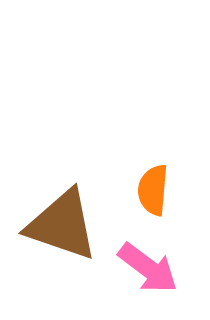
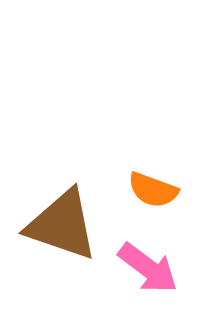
orange semicircle: rotated 75 degrees counterclockwise
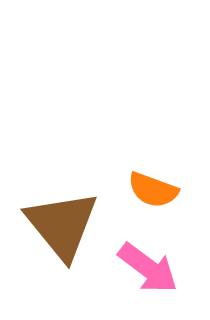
brown triangle: rotated 32 degrees clockwise
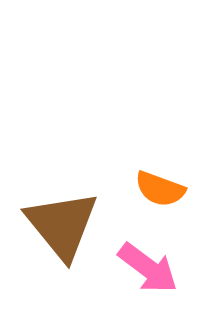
orange semicircle: moved 7 px right, 1 px up
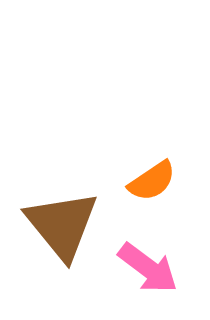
orange semicircle: moved 8 px left, 8 px up; rotated 54 degrees counterclockwise
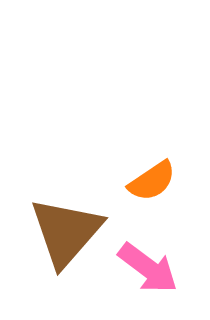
brown triangle: moved 4 px right, 7 px down; rotated 20 degrees clockwise
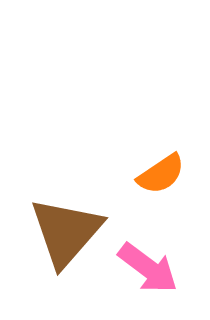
orange semicircle: moved 9 px right, 7 px up
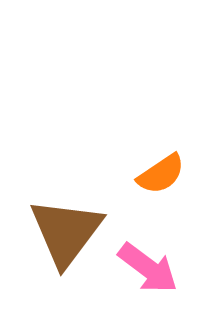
brown triangle: rotated 4 degrees counterclockwise
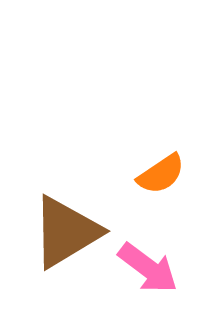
brown triangle: rotated 22 degrees clockwise
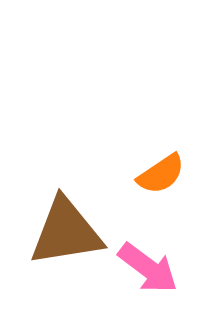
brown triangle: rotated 22 degrees clockwise
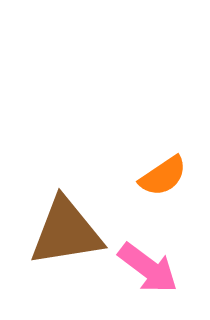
orange semicircle: moved 2 px right, 2 px down
